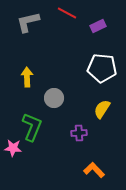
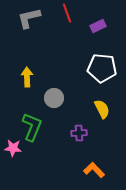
red line: rotated 42 degrees clockwise
gray L-shape: moved 1 px right, 4 px up
yellow semicircle: rotated 120 degrees clockwise
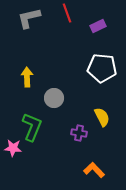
yellow semicircle: moved 8 px down
purple cross: rotated 14 degrees clockwise
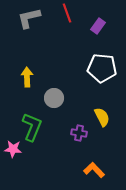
purple rectangle: rotated 28 degrees counterclockwise
pink star: moved 1 px down
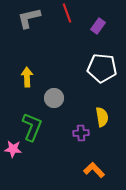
yellow semicircle: rotated 18 degrees clockwise
purple cross: moved 2 px right; rotated 14 degrees counterclockwise
